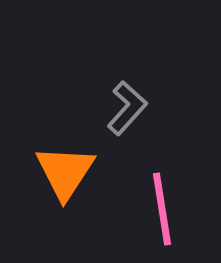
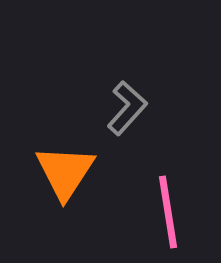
pink line: moved 6 px right, 3 px down
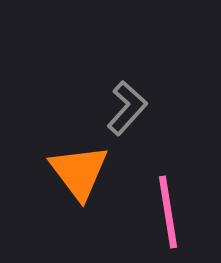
orange triangle: moved 14 px right; rotated 10 degrees counterclockwise
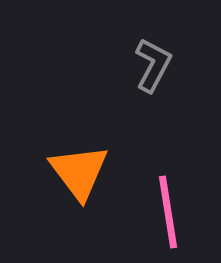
gray L-shape: moved 26 px right, 43 px up; rotated 14 degrees counterclockwise
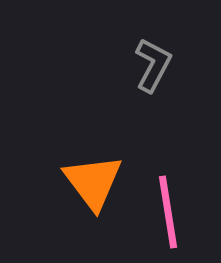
orange triangle: moved 14 px right, 10 px down
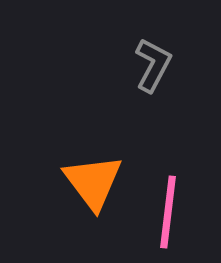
pink line: rotated 16 degrees clockwise
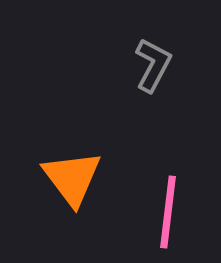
orange triangle: moved 21 px left, 4 px up
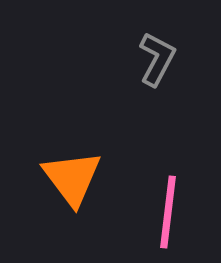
gray L-shape: moved 4 px right, 6 px up
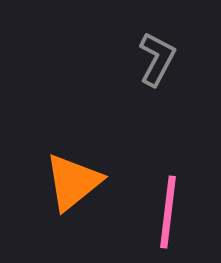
orange triangle: moved 1 px right, 4 px down; rotated 28 degrees clockwise
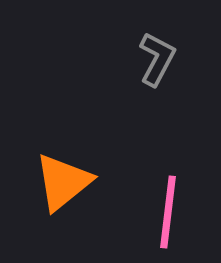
orange triangle: moved 10 px left
